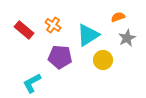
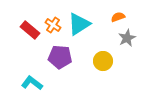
red rectangle: moved 6 px right
cyan triangle: moved 9 px left, 11 px up
yellow circle: moved 1 px down
cyan L-shape: rotated 65 degrees clockwise
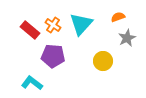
cyan triangle: moved 2 px right; rotated 15 degrees counterclockwise
purple pentagon: moved 7 px left, 1 px up
